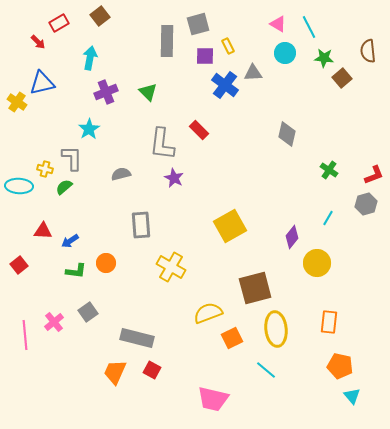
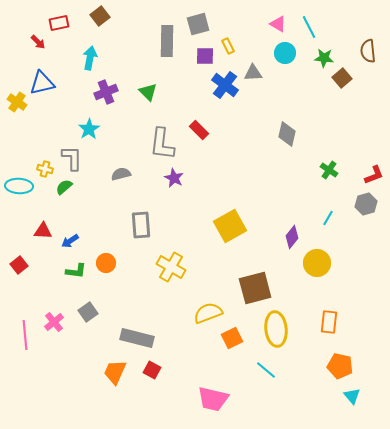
red rectangle at (59, 23): rotated 18 degrees clockwise
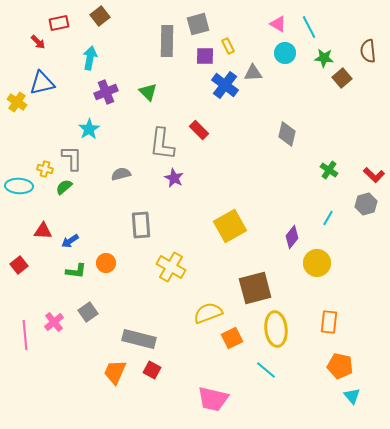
red L-shape at (374, 175): rotated 65 degrees clockwise
gray rectangle at (137, 338): moved 2 px right, 1 px down
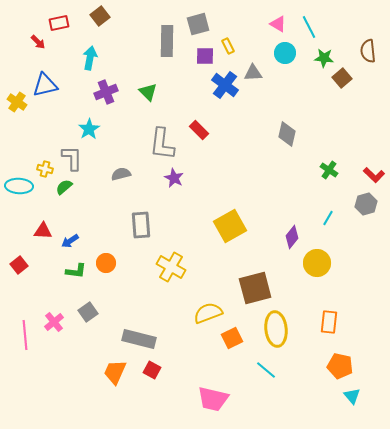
blue triangle at (42, 83): moved 3 px right, 2 px down
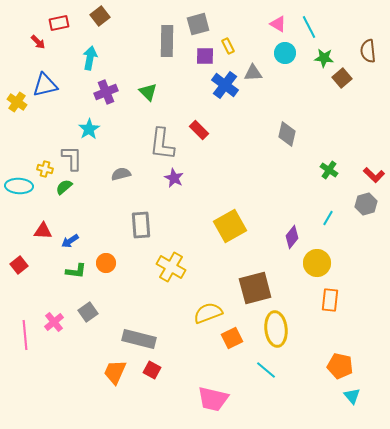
orange rectangle at (329, 322): moved 1 px right, 22 px up
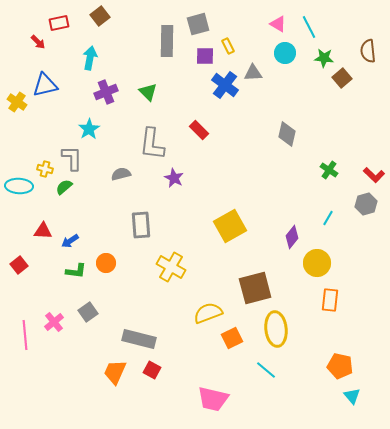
gray L-shape at (162, 144): moved 10 px left
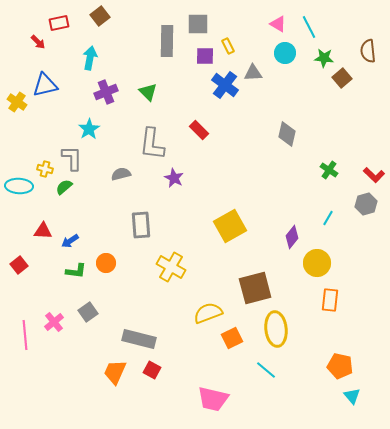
gray square at (198, 24): rotated 15 degrees clockwise
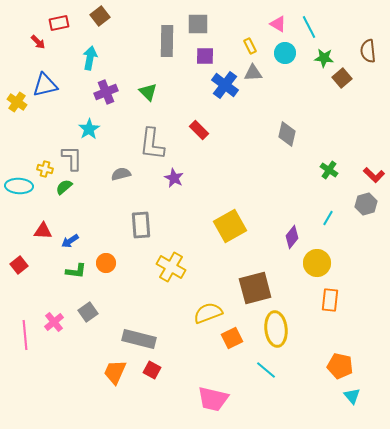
yellow rectangle at (228, 46): moved 22 px right
